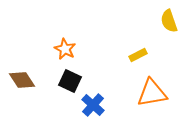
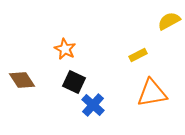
yellow semicircle: rotated 80 degrees clockwise
black square: moved 4 px right, 1 px down
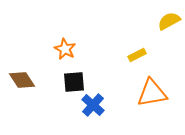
yellow rectangle: moved 1 px left
black square: rotated 30 degrees counterclockwise
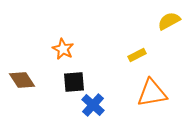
orange star: moved 2 px left
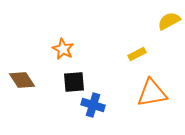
yellow rectangle: moved 1 px up
blue cross: rotated 25 degrees counterclockwise
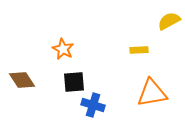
yellow rectangle: moved 2 px right, 4 px up; rotated 24 degrees clockwise
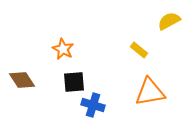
yellow rectangle: rotated 42 degrees clockwise
orange triangle: moved 2 px left, 1 px up
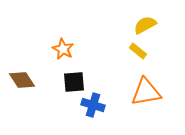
yellow semicircle: moved 24 px left, 4 px down
yellow rectangle: moved 1 px left, 1 px down
orange triangle: moved 4 px left
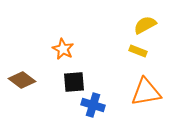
yellow rectangle: rotated 18 degrees counterclockwise
brown diamond: rotated 20 degrees counterclockwise
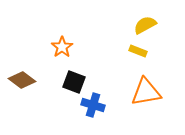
orange star: moved 1 px left, 2 px up; rotated 10 degrees clockwise
black square: rotated 25 degrees clockwise
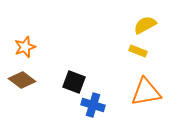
orange star: moved 37 px left; rotated 15 degrees clockwise
